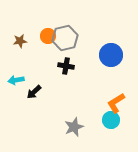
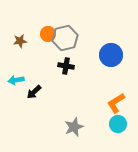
orange circle: moved 2 px up
cyan circle: moved 7 px right, 4 px down
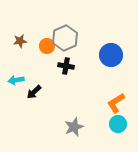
orange circle: moved 1 px left, 12 px down
gray hexagon: rotated 10 degrees counterclockwise
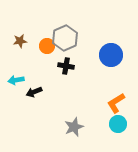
black arrow: rotated 21 degrees clockwise
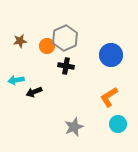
orange L-shape: moved 7 px left, 6 px up
